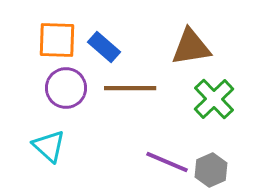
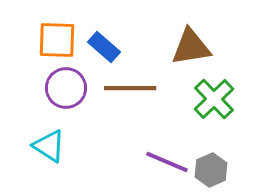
cyan triangle: rotated 9 degrees counterclockwise
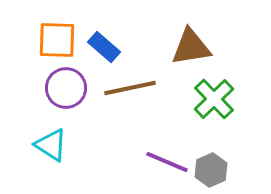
brown line: rotated 12 degrees counterclockwise
cyan triangle: moved 2 px right, 1 px up
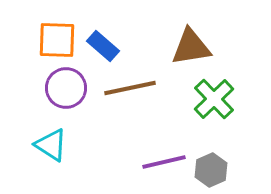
blue rectangle: moved 1 px left, 1 px up
purple line: moved 3 px left; rotated 36 degrees counterclockwise
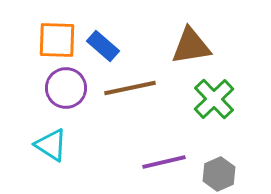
brown triangle: moved 1 px up
gray hexagon: moved 8 px right, 4 px down
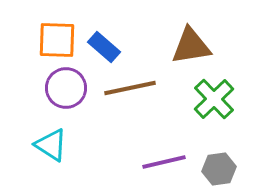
blue rectangle: moved 1 px right, 1 px down
gray hexagon: moved 5 px up; rotated 16 degrees clockwise
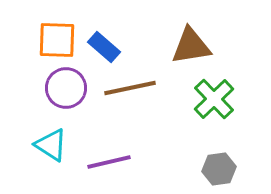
purple line: moved 55 px left
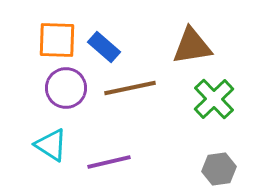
brown triangle: moved 1 px right
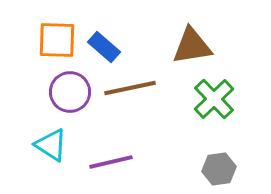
purple circle: moved 4 px right, 4 px down
purple line: moved 2 px right
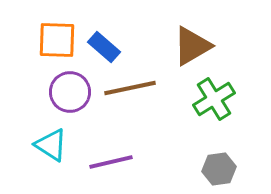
brown triangle: rotated 21 degrees counterclockwise
green cross: rotated 12 degrees clockwise
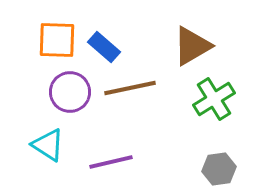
cyan triangle: moved 3 px left
